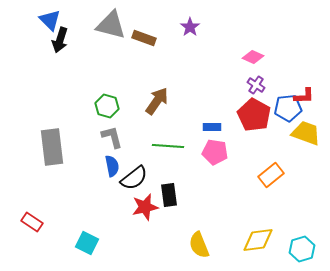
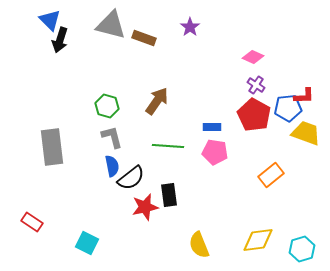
black semicircle: moved 3 px left
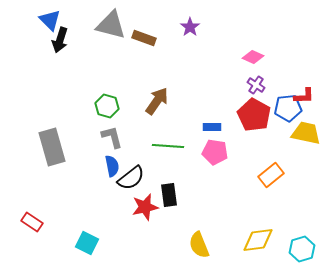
yellow trapezoid: rotated 8 degrees counterclockwise
gray rectangle: rotated 9 degrees counterclockwise
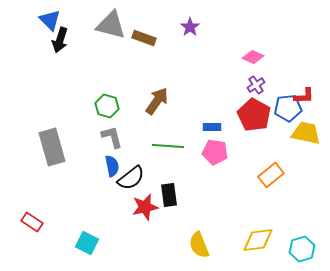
purple cross: rotated 24 degrees clockwise
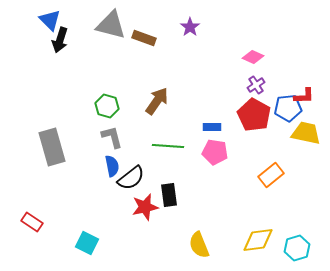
cyan hexagon: moved 5 px left, 1 px up
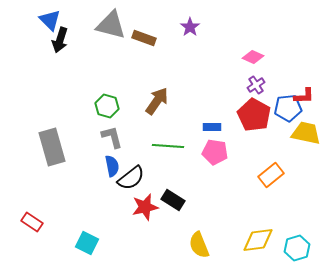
black rectangle: moved 4 px right, 5 px down; rotated 50 degrees counterclockwise
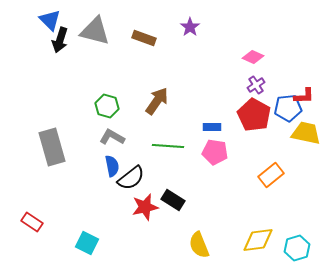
gray triangle: moved 16 px left, 6 px down
gray L-shape: rotated 45 degrees counterclockwise
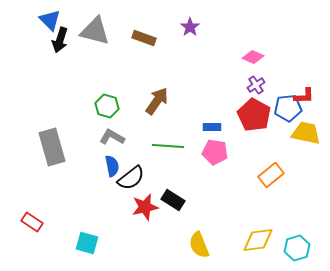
cyan square: rotated 10 degrees counterclockwise
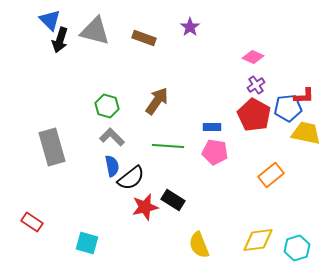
gray L-shape: rotated 15 degrees clockwise
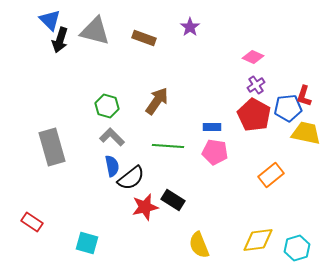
red L-shape: rotated 110 degrees clockwise
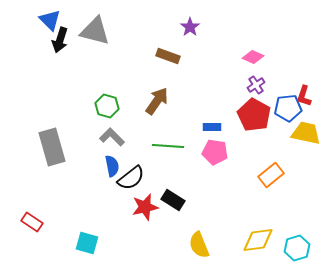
brown rectangle: moved 24 px right, 18 px down
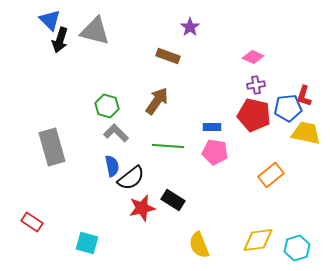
purple cross: rotated 24 degrees clockwise
red pentagon: rotated 16 degrees counterclockwise
gray L-shape: moved 4 px right, 4 px up
red star: moved 3 px left, 1 px down
